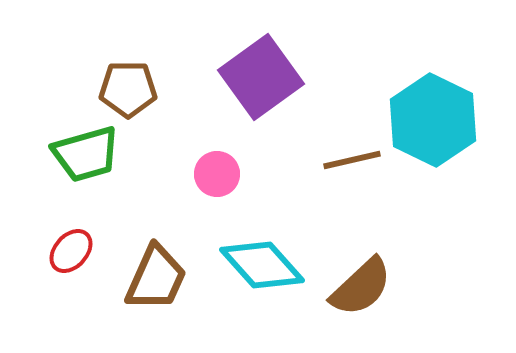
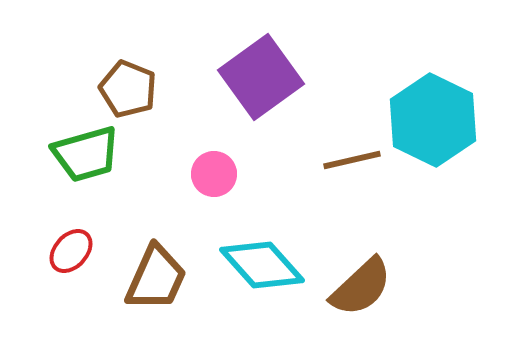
brown pentagon: rotated 22 degrees clockwise
pink circle: moved 3 px left
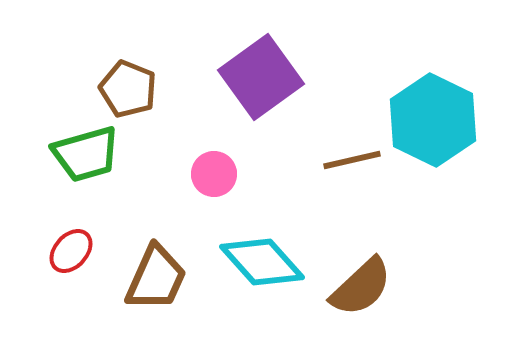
cyan diamond: moved 3 px up
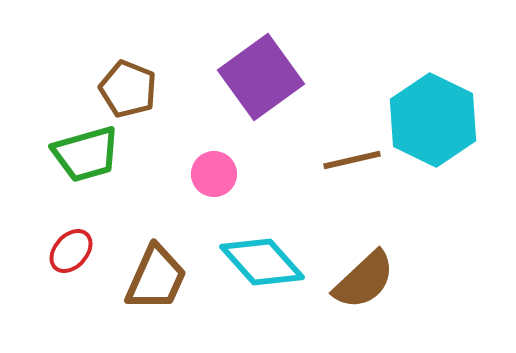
brown semicircle: moved 3 px right, 7 px up
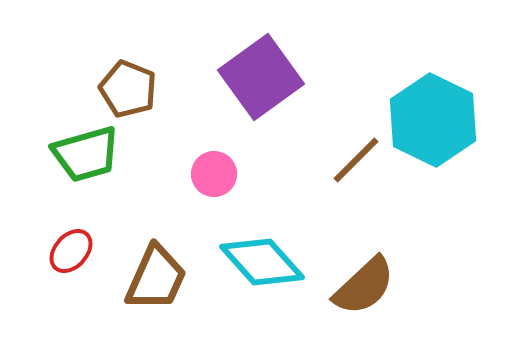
brown line: moved 4 px right; rotated 32 degrees counterclockwise
brown semicircle: moved 6 px down
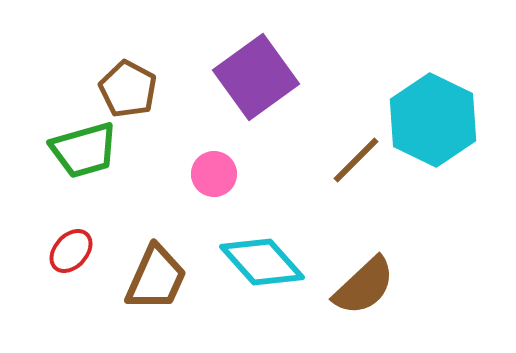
purple square: moved 5 px left
brown pentagon: rotated 6 degrees clockwise
green trapezoid: moved 2 px left, 4 px up
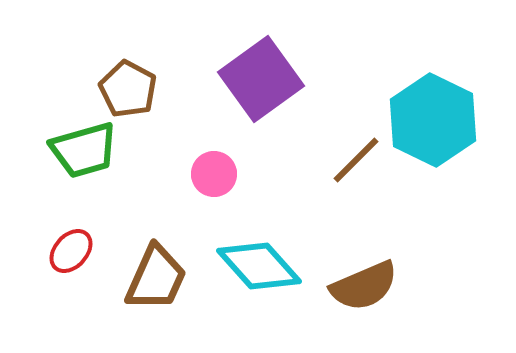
purple square: moved 5 px right, 2 px down
cyan diamond: moved 3 px left, 4 px down
brown semicircle: rotated 20 degrees clockwise
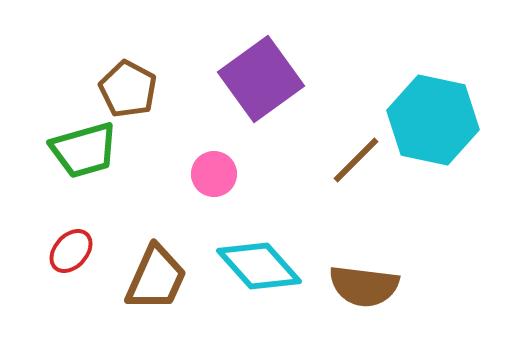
cyan hexagon: rotated 14 degrees counterclockwise
brown semicircle: rotated 30 degrees clockwise
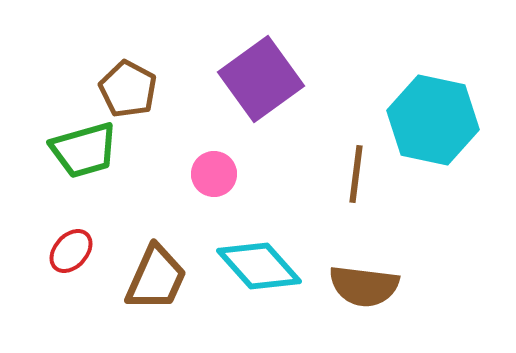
brown line: moved 14 px down; rotated 38 degrees counterclockwise
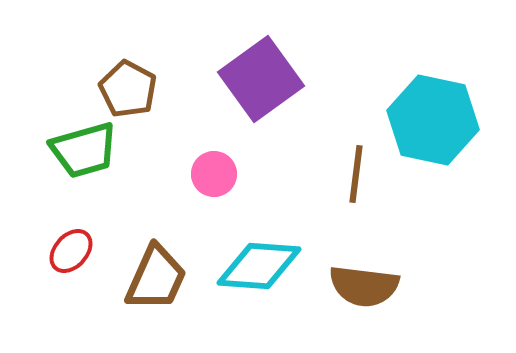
cyan diamond: rotated 44 degrees counterclockwise
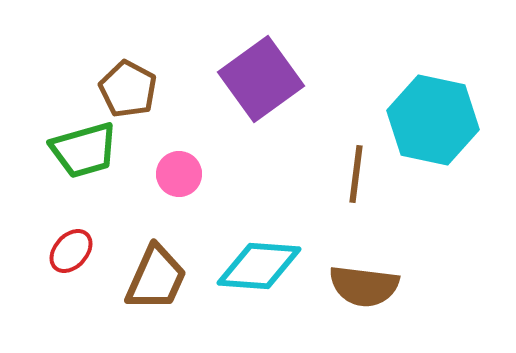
pink circle: moved 35 px left
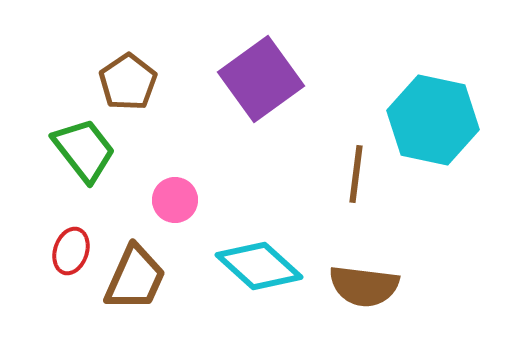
brown pentagon: moved 7 px up; rotated 10 degrees clockwise
green trapezoid: rotated 112 degrees counterclockwise
pink circle: moved 4 px left, 26 px down
red ellipse: rotated 24 degrees counterclockwise
cyan diamond: rotated 38 degrees clockwise
brown trapezoid: moved 21 px left
